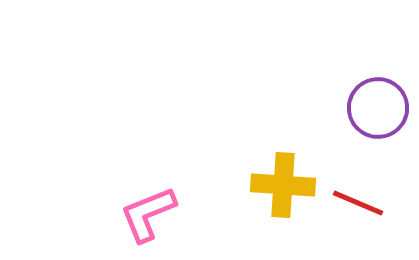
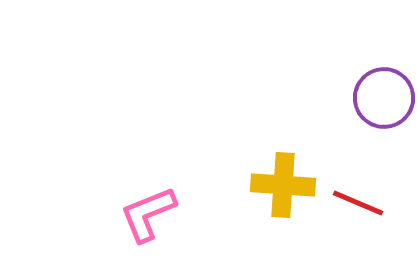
purple circle: moved 6 px right, 10 px up
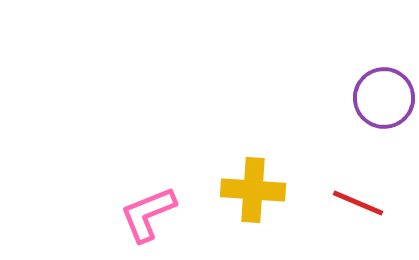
yellow cross: moved 30 px left, 5 px down
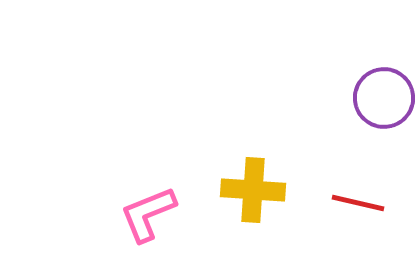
red line: rotated 10 degrees counterclockwise
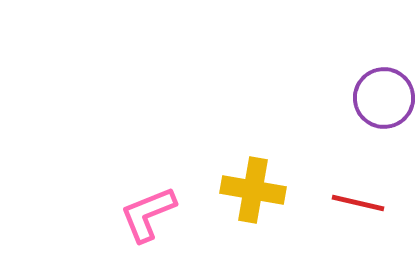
yellow cross: rotated 6 degrees clockwise
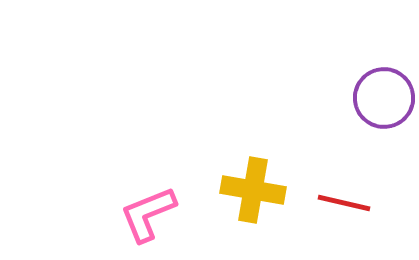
red line: moved 14 px left
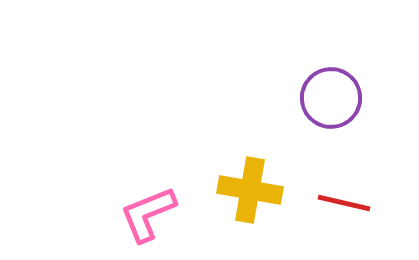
purple circle: moved 53 px left
yellow cross: moved 3 px left
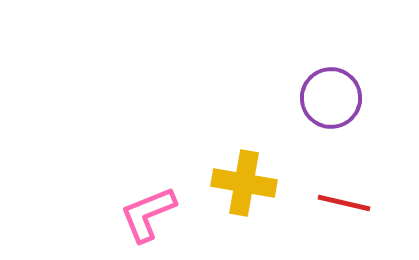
yellow cross: moved 6 px left, 7 px up
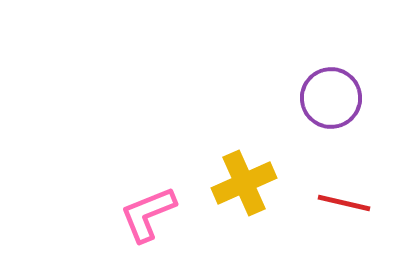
yellow cross: rotated 34 degrees counterclockwise
